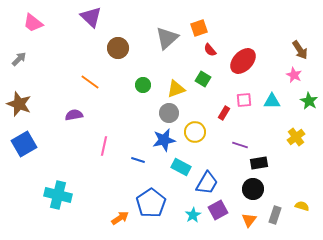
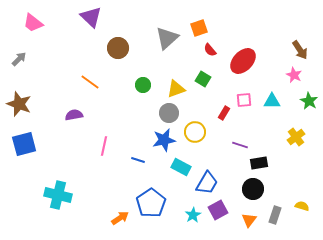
blue square: rotated 15 degrees clockwise
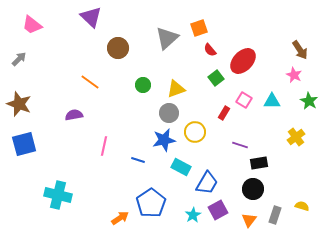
pink trapezoid: moved 1 px left, 2 px down
green square: moved 13 px right, 1 px up; rotated 21 degrees clockwise
pink square: rotated 35 degrees clockwise
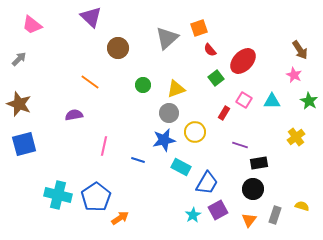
blue pentagon: moved 55 px left, 6 px up
